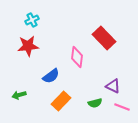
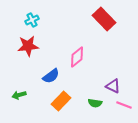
red rectangle: moved 19 px up
pink diamond: rotated 45 degrees clockwise
green semicircle: rotated 24 degrees clockwise
pink line: moved 2 px right, 2 px up
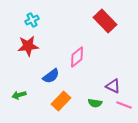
red rectangle: moved 1 px right, 2 px down
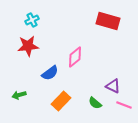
red rectangle: moved 3 px right; rotated 30 degrees counterclockwise
pink diamond: moved 2 px left
blue semicircle: moved 1 px left, 3 px up
green semicircle: rotated 32 degrees clockwise
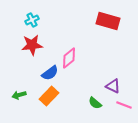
red star: moved 4 px right, 1 px up
pink diamond: moved 6 px left, 1 px down
orange rectangle: moved 12 px left, 5 px up
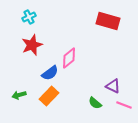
cyan cross: moved 3 px left, 3 px up
red star: rotated 15 degrees counterclockwise
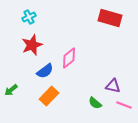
red rectangle: moved 2 px right, 3 px up
blue semicircle: moved 5 px left, 2 px up
purple triangle: rotated 14 degrees counterclockwise
green arrow: moved 8 px left, 5 px up; rotated 24 degrees counterclockwise
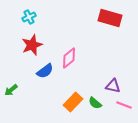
orange rectangle: moved 24 px right, 6 px down
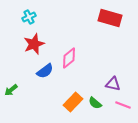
red star: moved 2 px right, 1 px up
purple triangle: moved 2 px up
pink line: moved 1 px left
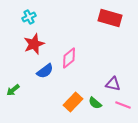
green arrow: moved 2 px right
